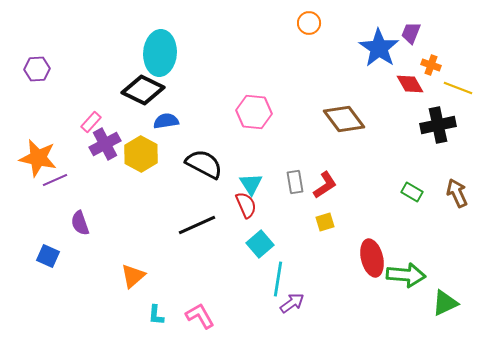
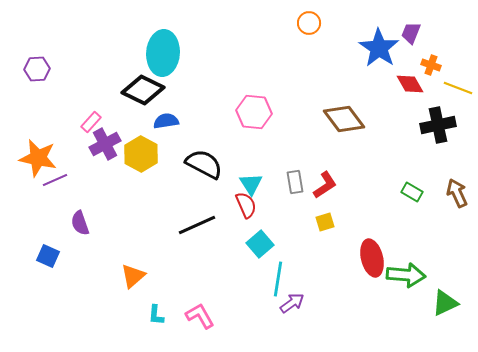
cyan ellipse: moved 3 px right
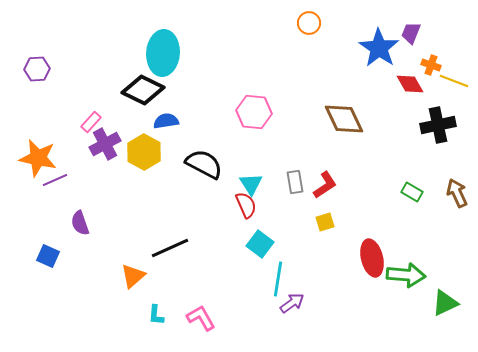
yellow line: moved 4 px left, 7 px up
brown diamond: rotated 12 degrees clockwise
yellow hexagon: moved 3 px right, 2 px up
black line: moved 27 px left, 23 px down
cyan square: rotated 12 degrees counterclockwise
pink L-shape: moved 1 px right, 2 px down
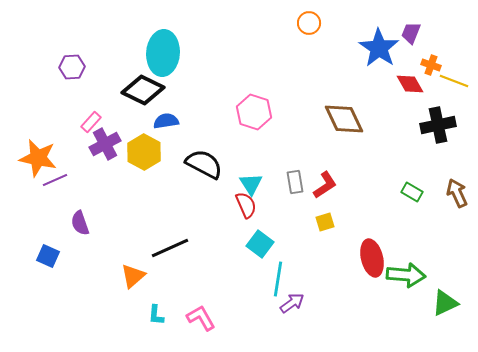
purple hexagon: moved 35 px right, 2 px up
pink hexagon: rotated 12 degrees clockwise
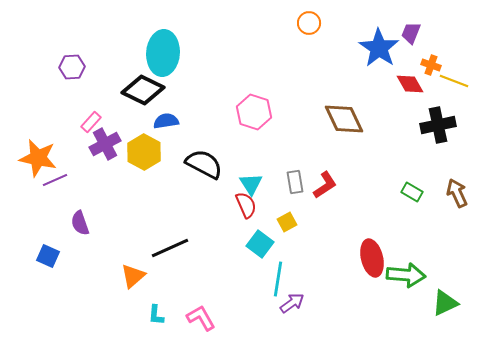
yellow square: moved 38 px left; rotated 12 degrees counterclockwise
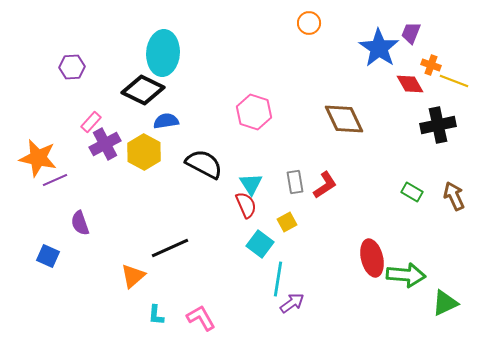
brown arrow: moved 3 px left, 3 px down
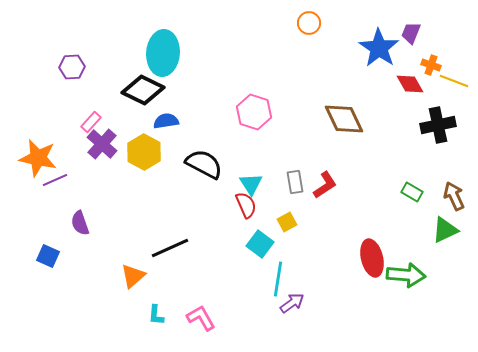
purple cross: moved 3 px left; rotated 20 degrees counterclockwise
green triangle: moved 73 px up
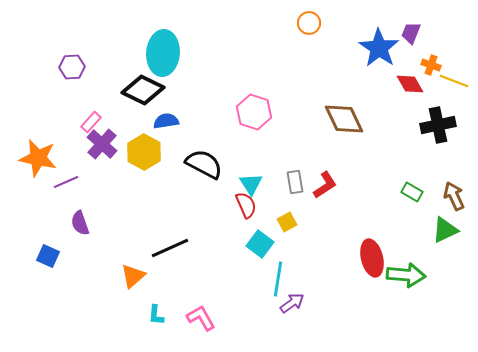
purple line: moved 11 px right, 2 px down
